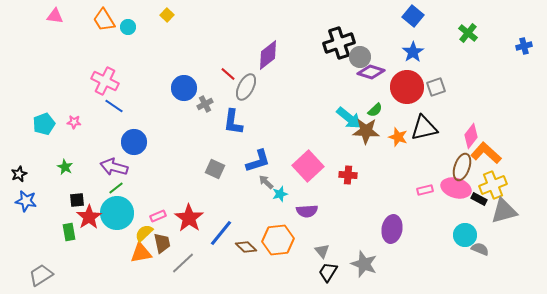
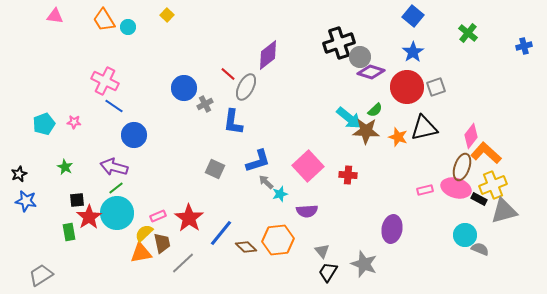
blue circle at (134, 142): moved 7 px up
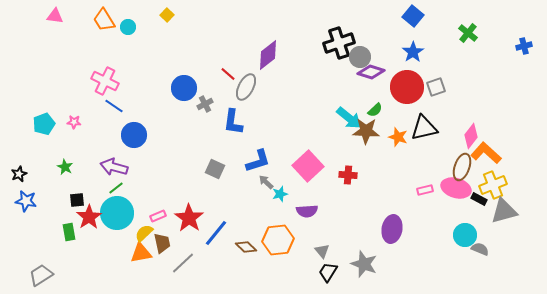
blue line at (221, 233): moved 5 px left
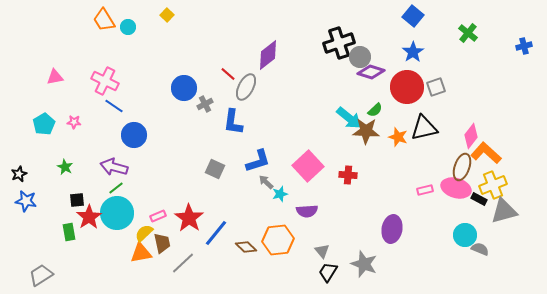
pink triangle at (55, 16): moved 61 px down; rotated 18 degrees counterclockwise
cyan pentagon at (44, 124): rotated 10 degrees counterclockwise
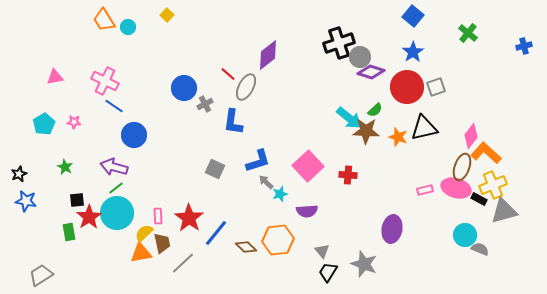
pink rectangle at (158, 216): rotated 70 degrees counterclockwise
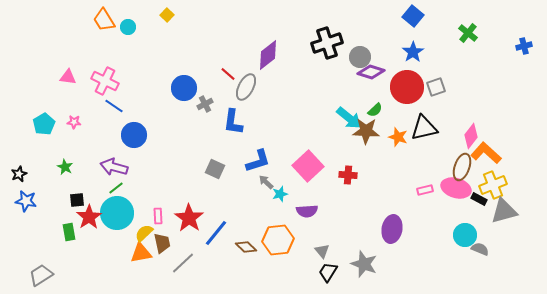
black cross at (339, 43): moved 12 px left
pink triangle at (55, 77): moved 13 px right; rotated 18 degrees clockwise
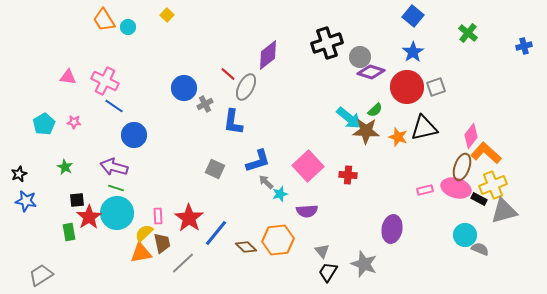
green line at (116, 188): rotated 56 degrees clockwise
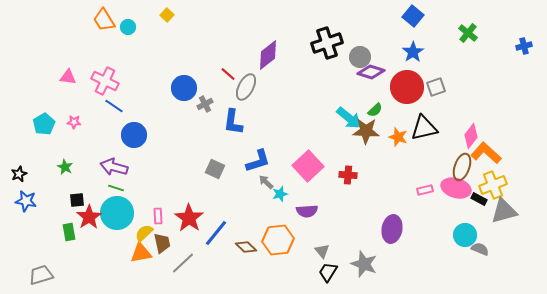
gray trapezoid at (41, 275): rotated 15 degrees clockwise
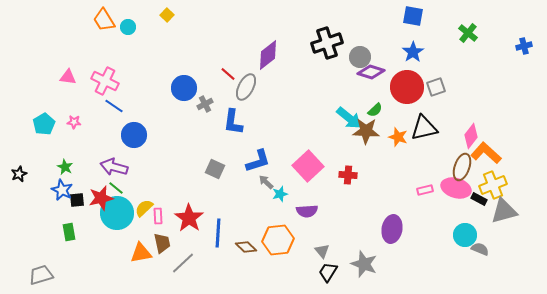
blue square at (413, 16): rotated 30 degrees counterclockwise
green line at (116, 188): rotated 21 degrees clockwise
blue star at (26, 201): moved 36 px right, 11 px up; rotated 15 degrees clockwise
red star at (89, 217): moved 12 px right, 19 px up; rotated 20 degrees clockwise
yellow semicircle at (144, 233): moved 25 px up
blue line at (216, 233): moved 2 px right; rotated 36 degrees counterclockwise
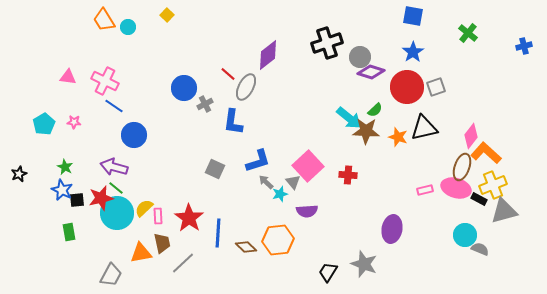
gray triangle at (322, 251): moved 29 px left, 69 px up
gray trapezoid at (41, 275): moved 70 px right; rotated 135 degrees clockwise
